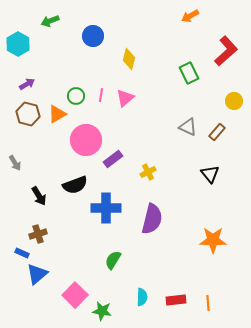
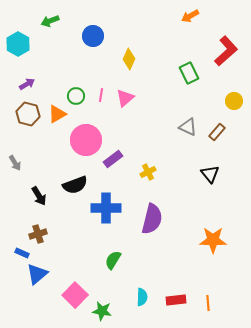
yellow diamond: rotated 10 degrees clockwise
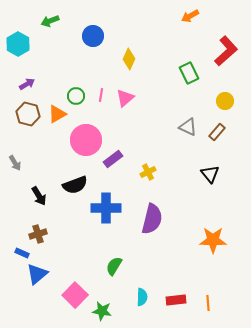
yellow circle: moved 9 px left
green semicircle: moved 1 px right, 6 px down
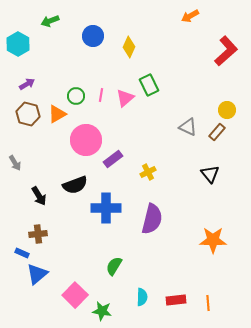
yellow diamond: moved 12 px up
green rectangle: moved 40 px left, 12 px down
yellow circle: moved 2 px right, 9 px down
brown cross: rotated 12 degrees clockwise
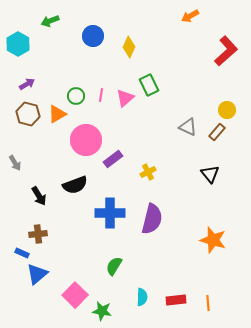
blue cross: moved 4 px right, 5 px down
orange star: rotated 16 degrees clockwise
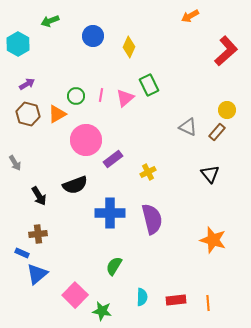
purple semicircle: rotated 28 degrees counterclockwise
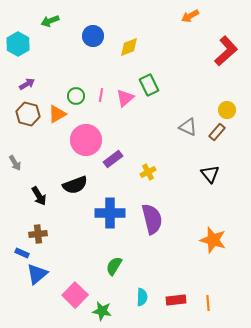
yellow diamond: rotated 45 degrees clockwise
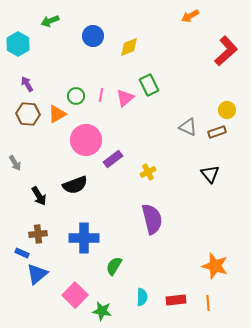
purple arrow: rotated 91 degrees counterclockwise
brown hexagon: rotated 10 degrees counterclockwise
brown rectangle: rotated 30 degrees clockwise
blue cross: moved 26 px left, 25 px down
orange star: moved 2 px right, 26 px down
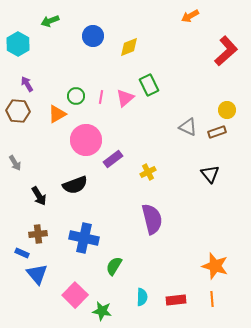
pink line: moved 2 px down
brown hexagon: moved 10 px left, 3 px up
blue cross: rotated 12 degrees clockwise
blue triangle: rotated 30 degrees counterclockwise
orange line: moved 4 px right, 4 px up
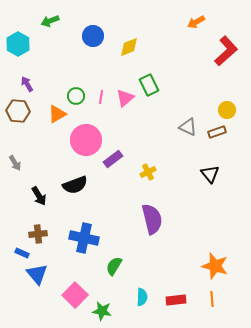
orange arrow: moved 6 px right, 6 px down
